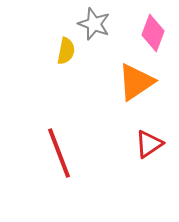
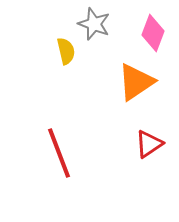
yellow semicircle: rotated 24 degrees counterclockwise
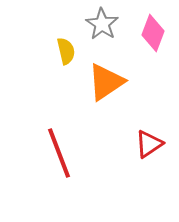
gray star: moved 8 px right; rotated 12 degrees clockwise
orange triangle: moved 30 px left
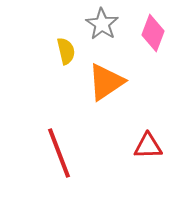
red triangle: moved 1 px left, 2 px down; rotated 32 degrees clockwise
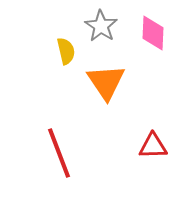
gray star: moved 1 px left, 2 px down
pink diamond: rotated 18 degrees counterclockwise
orange triangle: rotated 30 degrees counterclockwise
red triangle: moved 5 px right
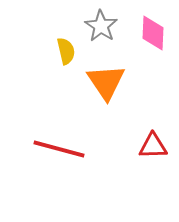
red line: moved 4 px up; rotated 54 degrees counterclockwise
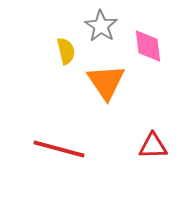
pink diamond: moved 5 px left, 13 px down; rotated 9 degrees counterclockwise
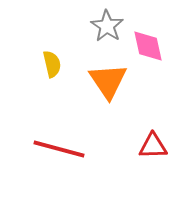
gray star: moved 6 px right
pink diamond: rotated 6 degrees counterclockwise
yellow semicircle: moved 14 px left, 13 px down
orange triangle: moved 2 px right, 1 px up
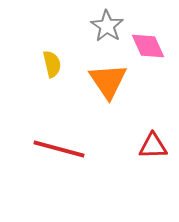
pink diamond: rotated 12 degrees counterclockwise
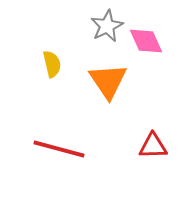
gray star: rotated 12 degrees clockwise
pink diamond: moved 2 px left, 5 px up
